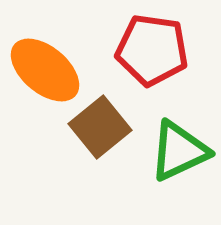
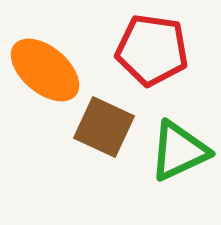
brown square: moved 4 px right; rotated 26 degrees counterclockwise
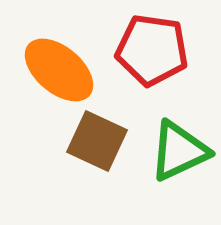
orange ellipse: moved 14 px right
brown square: moved 7 px left, 14 px down
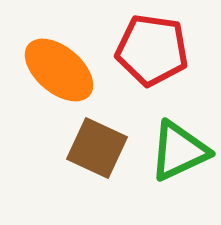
brown square: moved 7 px down
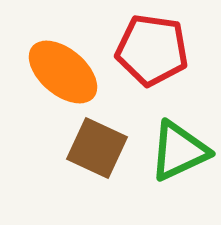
orange ellipse: moved 4 px right, 2 px down
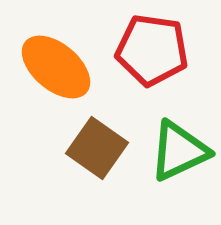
orange ellipse: moved 7 px left, 5 px up
brown square: rotated 10 degrees clockwise
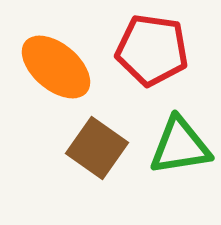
green triangle: moved 1 px right, 5 px up; rotated 16 degrees clockwise
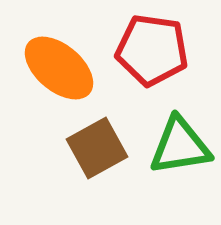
orange ellipse: moved 3 px right, 1 px down
brown square: rotated 26 degrees clockwise
